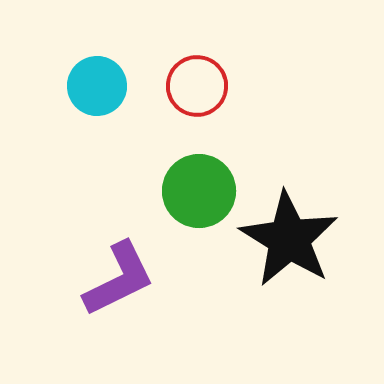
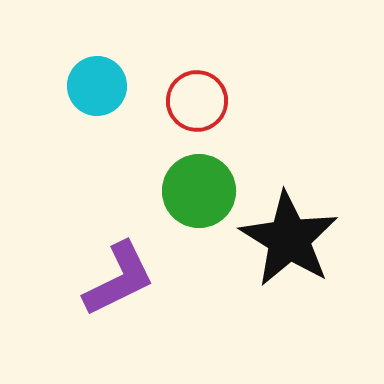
red circle: moved 15 px down
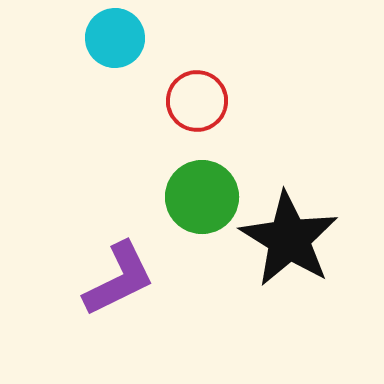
cyan circle: moved 18 px right, 48 px up
green circle: moved 3 px right, 6 px down
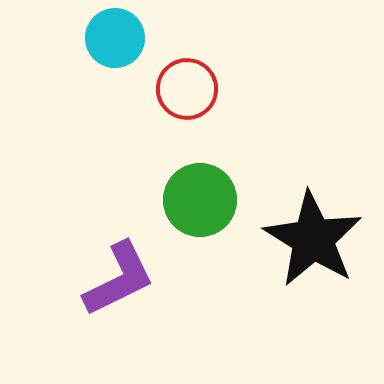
red circle: moved 10 px left, 12 px up
green circle: moved 2 px left, 3 px down
black star: moved 24 px right
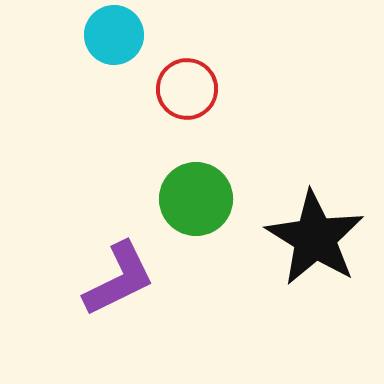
cyan circle: moved 1 px left, 3 px up
green circle: moved 4 px left, 1 px up
black star: moved 2 px right, 1 px up
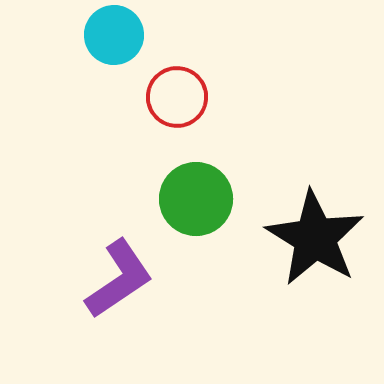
red circle: moved 10 px left, 8 px down
purple L-shape: rotated 8 degrees counterclockwise
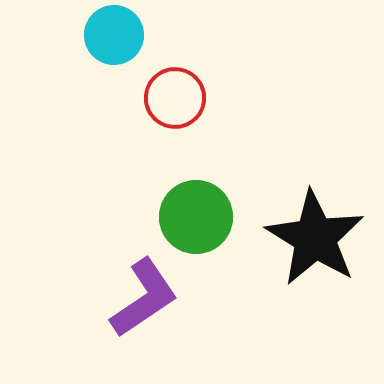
red circle: moved 2 px left, 1 px down
green circle: moved 18 px down
purple L-shape: moved 25 px right, 19 px down
